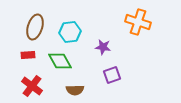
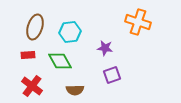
purple star: moved 2 px right, 1 px down
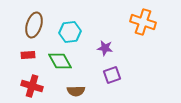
orange cross: moved 5 px right
brown ellipse: moved 1 px left, 2 px up
red cross: rotated 20 degrees counterclockwise
brown semicircle: moved 1 px right, 1 px down
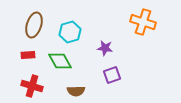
cyan hexagon: rotated 10 degrees counterclockwise
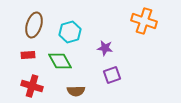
orange cross: moved 1 px right, 1 px up
